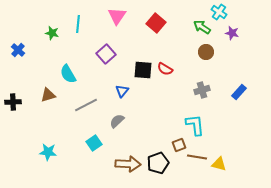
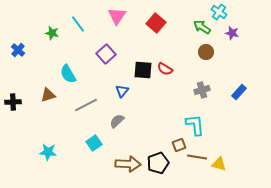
cyan line: rotated 42 degrees counterclockwise
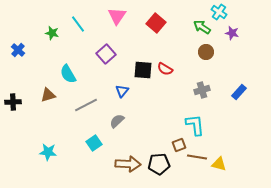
black pentagon: moved 1 px right, 1 px down; rotated 15 degrees clockwise
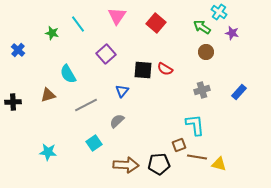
brown arrow: moved 2 px left, 1 px down
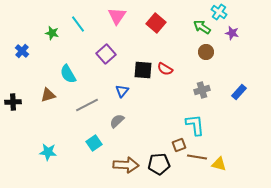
blue cross: moved 4 px right, 1 px down
gray line: moved 1 px right
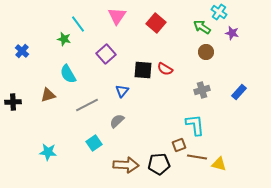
green star: moved 12 px right, 6 px down
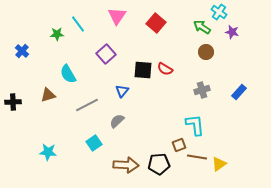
purple star: moved 1 px up
green star: moved 7 px left, 5 px up; rotated 16 degrees counterclockwise
yellow triangle: rotated 49 degrees counterclockwise
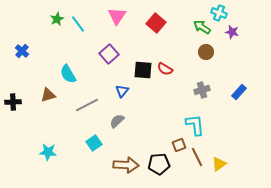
cyan cross: moved 1 px down; rotated 14 degrees counterclockwise
green star: moved 15 px up; rotated 24 degrees counterclockwise
purple square: moved 3 px right
brown line: rotated 54 degrees clockwise
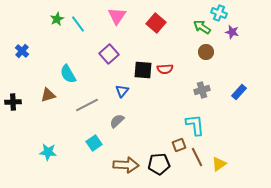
red semicircle: rotated 35 degrees counterclockwise
